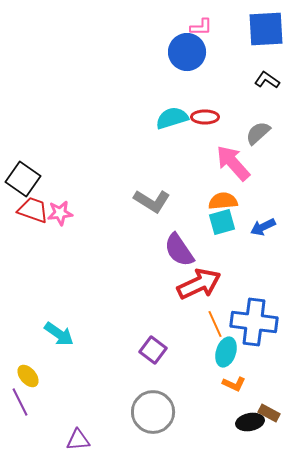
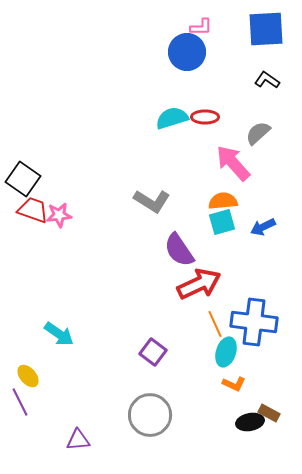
pink star: moved 1 px left, 2 px down
purple square: moved 2 px down
gray circle: moved 3 px left, 3 px down
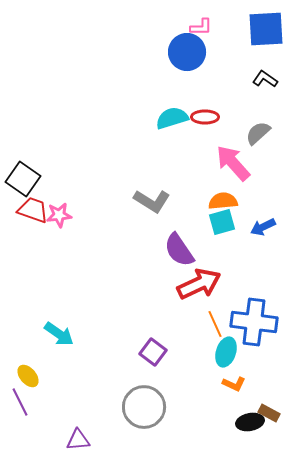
black L-shape: moved 2 px left, 1 px up
gray circle: moved 6 px left, 8 px up
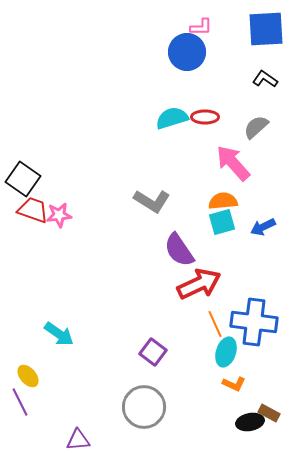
gray semicircle: moved 2 px left, 6 px up
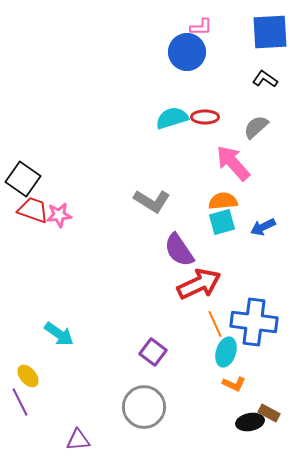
blue square: moved 4 px right, 3 px down
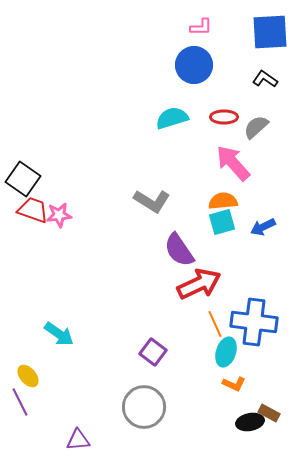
blue circle: moved 7 px right, 13 px down
red ellipse: moved 19 px right
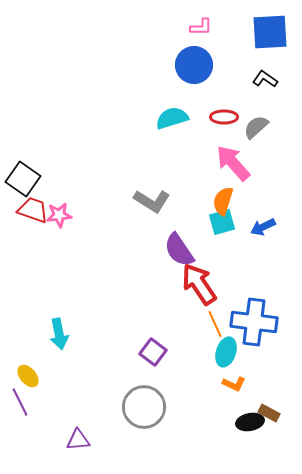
orange semicircle: rotated 68 degrees counterclockwise
red arrow: rotated 99 degrees counterclockwise
cyan arrow: rotated 44 degrees clockwise
